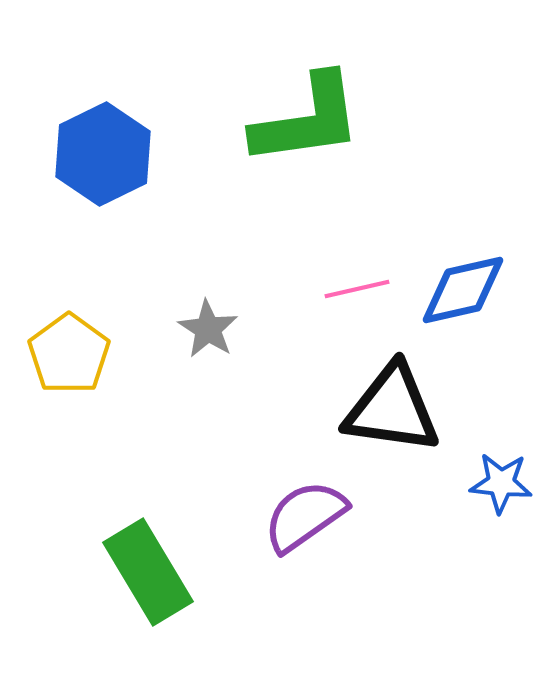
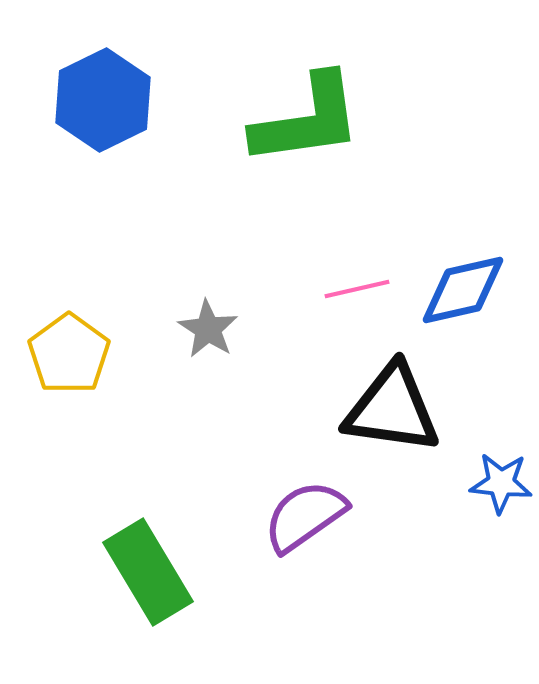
blue hexagon: moved 54 px up
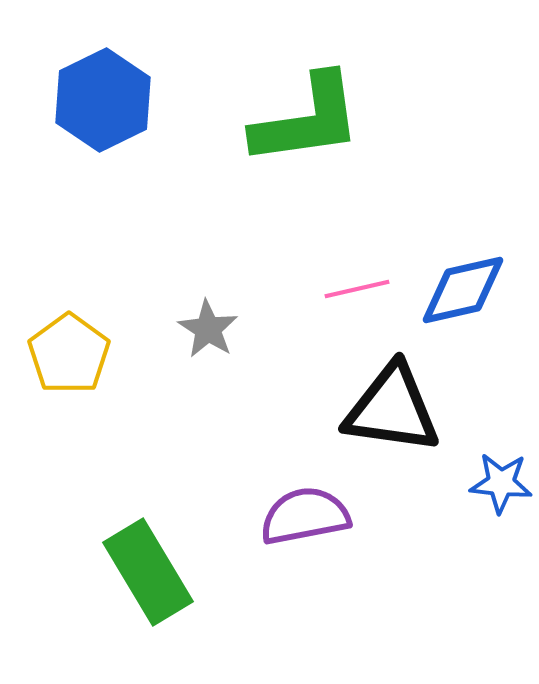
purple semicircle: rotated 24 degrees clockwise
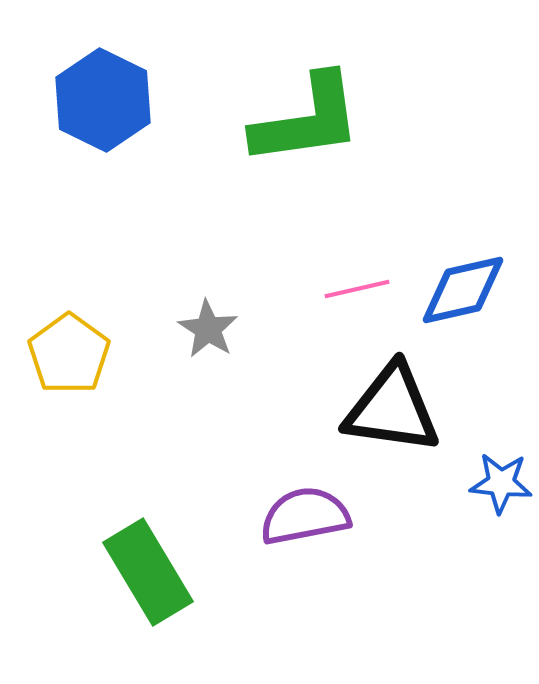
blue hexagon: rotated 8 degrees counterclockwise
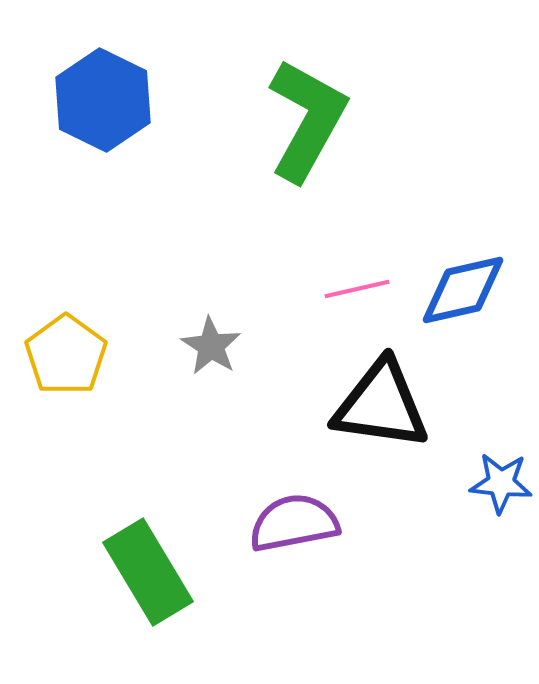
green L-shape: rotated 53 degrees counterclockwise
gray star: moved 3 px right, 17 px down
yellow pentagon: moved 3 px left, 1 px down
black triangle: moved 11 px left, 4 px up
purple semicircle: moved 11 px left, 7 px down
